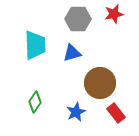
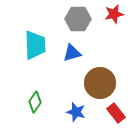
blue star: rotated 30 degrees counterclockwise
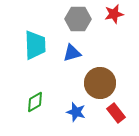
green diamond: rotated 25 degrees clockwise
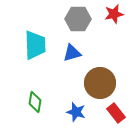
green diamond: rotated 50 degrees counterclockwise
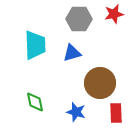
gray hexagon: moved 1 px right
green diamond: rotated 20 degrees counterclockwise
red rectangle: rotated 36 degrees clockwise
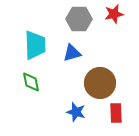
green diamond: moved 4 px left, 20 px up
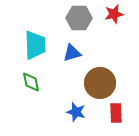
gray hexagon: moved 1 px up
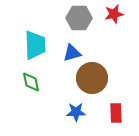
brown circle: moved 8 px left, 5 px up
blue star: rotated 18 degrees counterclockwise
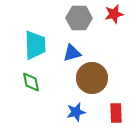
blue star: rotated 12 degrees counterclockwise
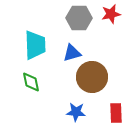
red star: moved 3 px left
brown circle: moved 1 px up
blue star: rotated 18 degrees clockwise
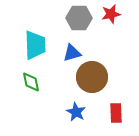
blue star: rotated 24 degrees clockwise
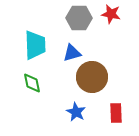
red star: rotated 24 degrees clockwise
green diamond: moved 1 px right, 1 px down
